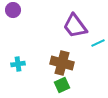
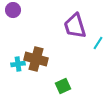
purple trapezoid: rotated 20 degrees clockwise
cyan line: rotated 32 degrees counterclockwise
brown cross: moved 26 px left, 4 px up
green square: moved 1 px right, 1 px down
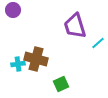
cyan line: rotated 16 degrees clockwise
green square: moved 2 px left, 2 px up
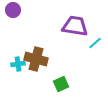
purple trapezoid: rotated 116 degrees clockwise
cyan line: moved 3 px left
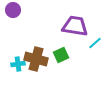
green square: moved 29 px up
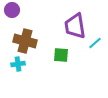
purple circle: moved 1 px left
purple trapezoid: rotated 108 degrees counterclockwise
green square: rotated 28 degrees clockwise
brown cross: moved 11 px left, 18 px up
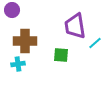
brown cross: rotated 15 degrees counterclockwise
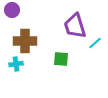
purple trapezoid: rotated 8 degrees counterclockwise
green square: moved 4 px down
cyan cross: moved 2 px left
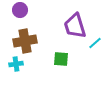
purple circle: moved 8 px right
brown cross: rotated 10 degrees counterclockwise
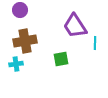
purple trapezoid: rotated 16 degrees counterclockwise
cyan line: rotated 48 degrees counterclockwise
green square: rotated 14 degrees counterclockwise
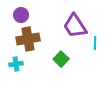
purple circle: moved 1 px right, 5 px down
brown cross: moved 3 px right, 2 px up
green square: rotated 35 degrees counterclockwise
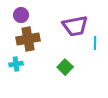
purple trapezoid: rotated 68 degrees counterclockwise
green square: moved 4 px right, 8 px down
